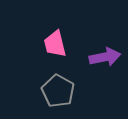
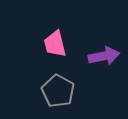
purple arrow: moved 1 px left, 1 px up
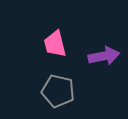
gray pentagon: rotated 16 degrees counterclockwise
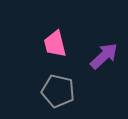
purple arrow: rotated 32 degrees counterclockwise
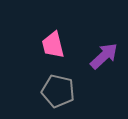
pink trapezoid: moved 2 px left, 1 px down
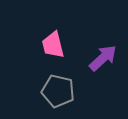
purple arrow: moved 1 px left, 2 px down
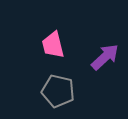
purple arrow: moved 2 px right, 1 px up
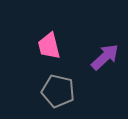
pink trapezoid: moved 4 px left, 1 px down
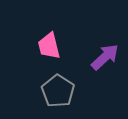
gray pentagon: rotated 20 degrees clockwise
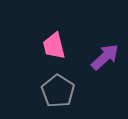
pink trapezoid: moved 5 px right
